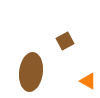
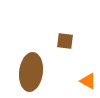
brown square: rotated 36 degrees clockwise
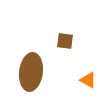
orange triangle: moved 1 px up
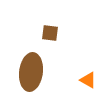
brown square: moved 15 px left, 8 px up
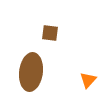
orange triangle: rotated 42 degrees clockwise
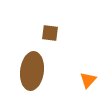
brown ellipse: moved 1 px right, 1 px up
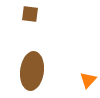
brown square: moved 20 px left, 19 px up
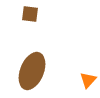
brown ellipse: rotated 15 degrees clockwise
